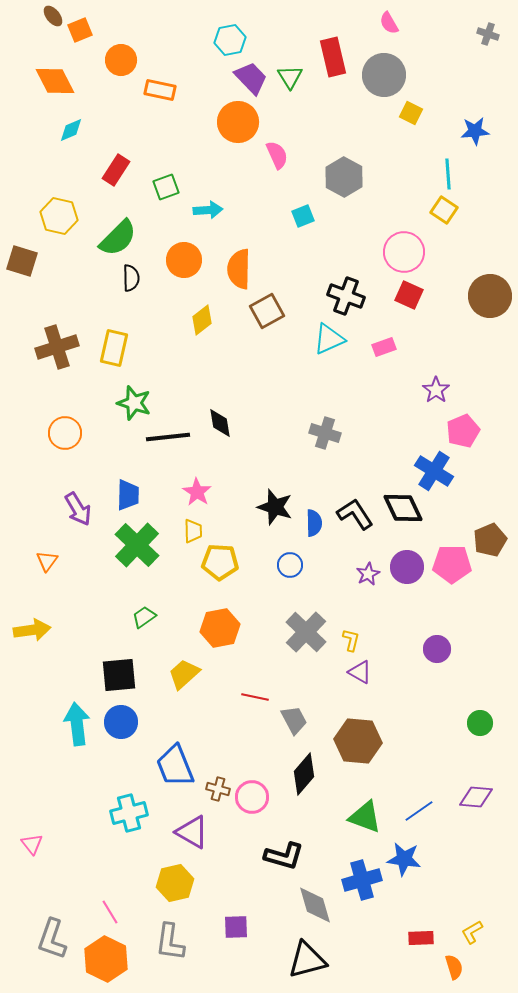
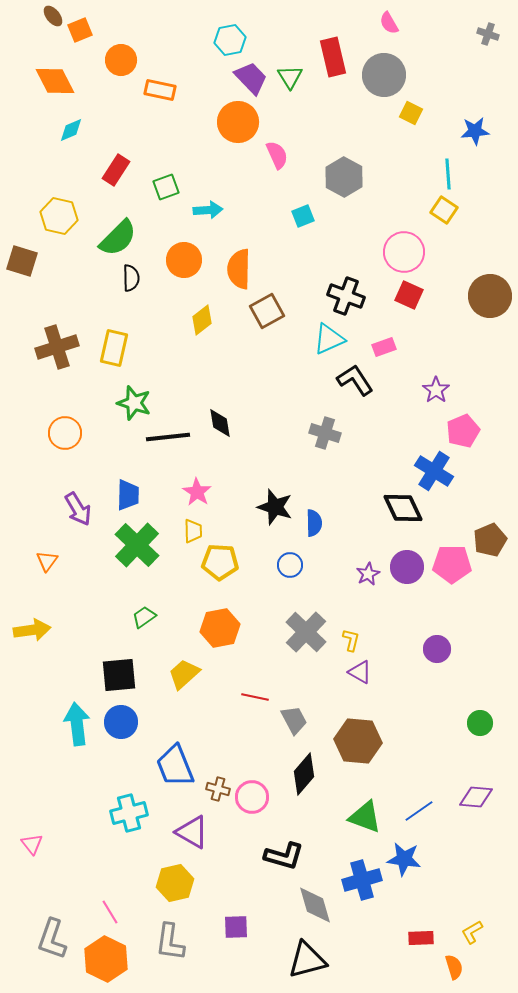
black L-shape at (355, 514): moved 134 px up
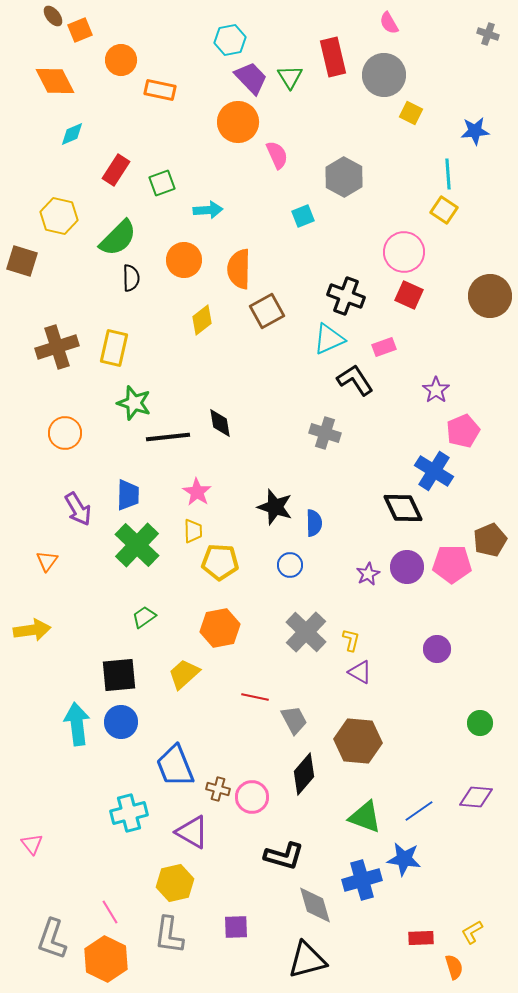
cyan diamond at (71, 130): moved 1 px right, 4 px down
green square at (166, 187): moved 4 px left, 4 px up
gray L-shape at (170, 942): moved 1 px left, 7 px up
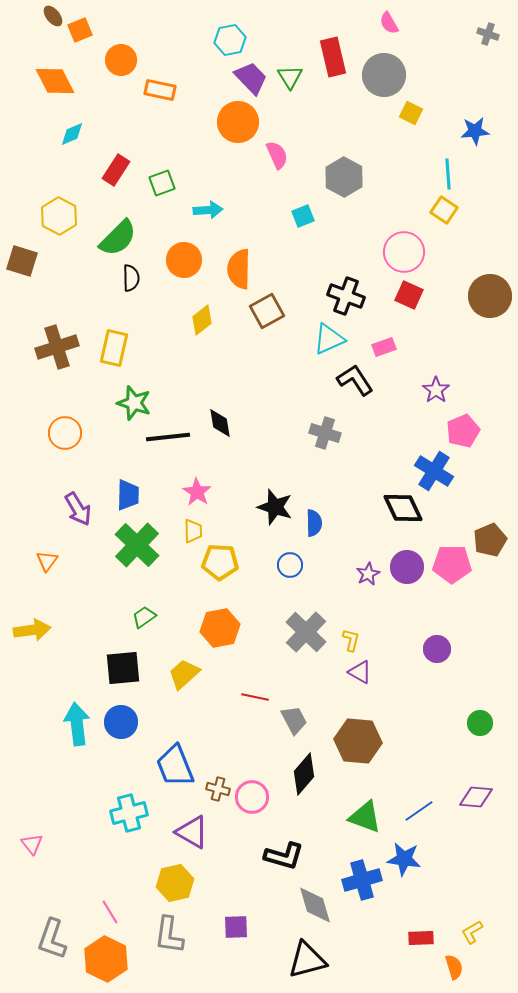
yellow hexagon at (59, 216): rotated 15 degrees clockwise
black square at (119, 675): moved 4 px right, 7 px up
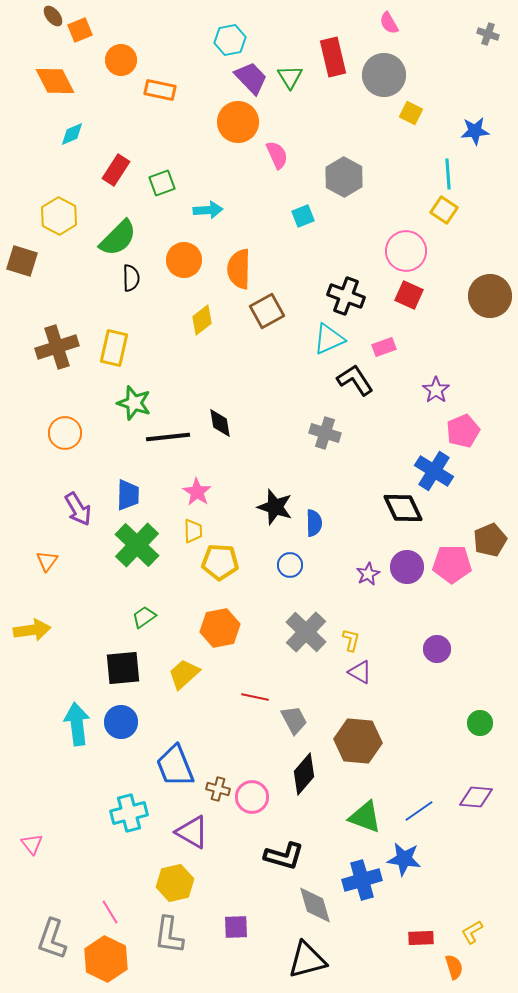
pink circle at (404, 252): moved 2 px right, 1 px up
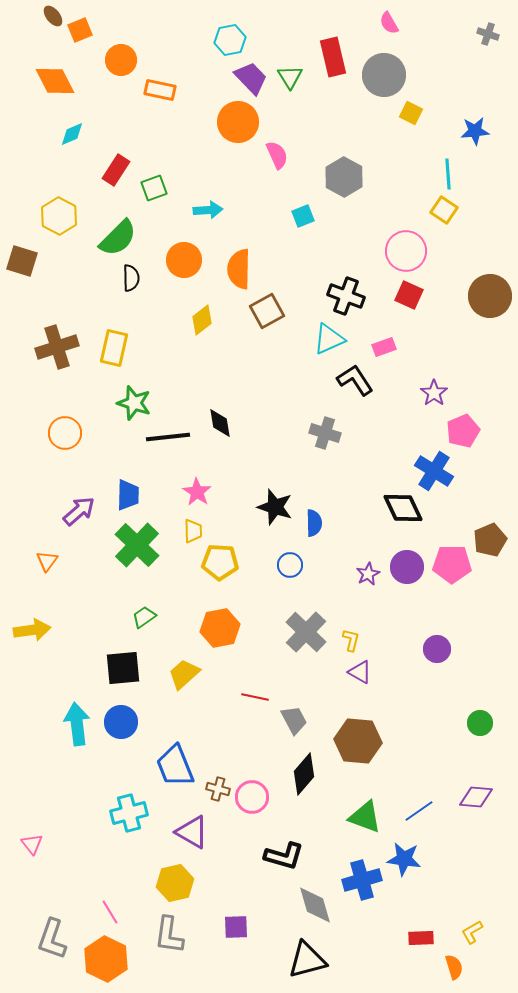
green square at (162, 183): moved 8 px left, 5 px down
purple star at (436, 390): moved 2 px left, 3 px down
purple arrow at (78, 509): moved 1 px right, 2 px down; rotated 100 degrees counterclockwise
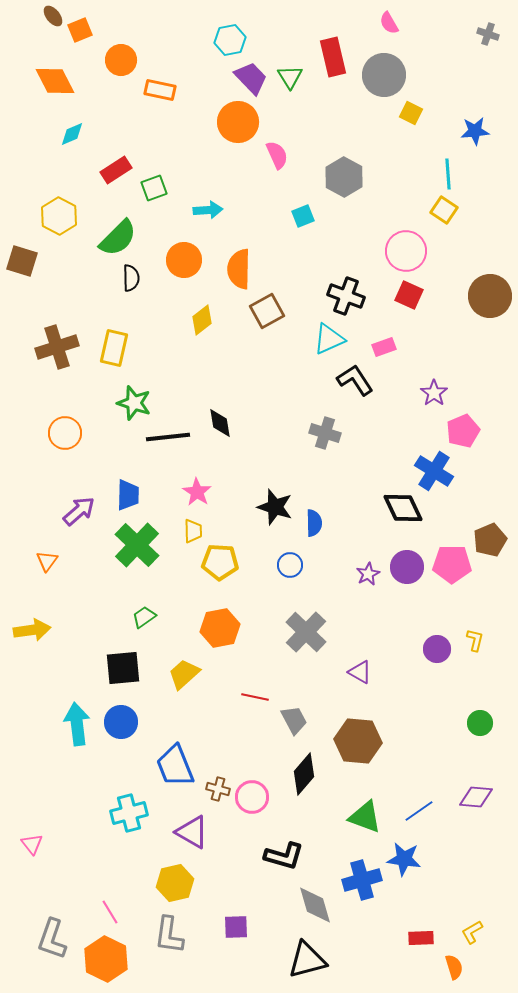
red rectangle at (116, 170): rotated 24 degrees clockwise
yellow L-shape at (351, 640): moved 124 px right
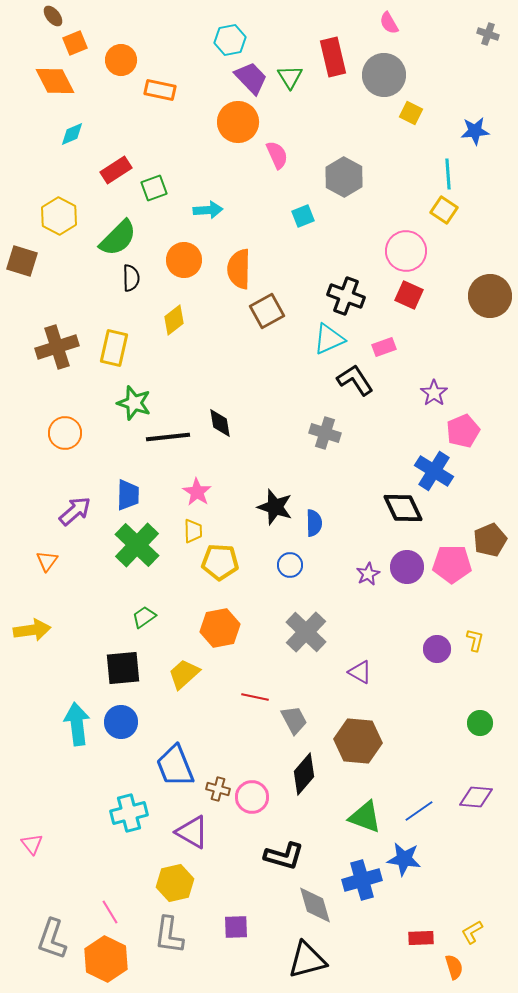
orange square at (80, 30): moved 5 px left, 13 px down
yellow diamond at (202, 320): moved 28 px left
purple arrow at (79, 511): moved 4 px left
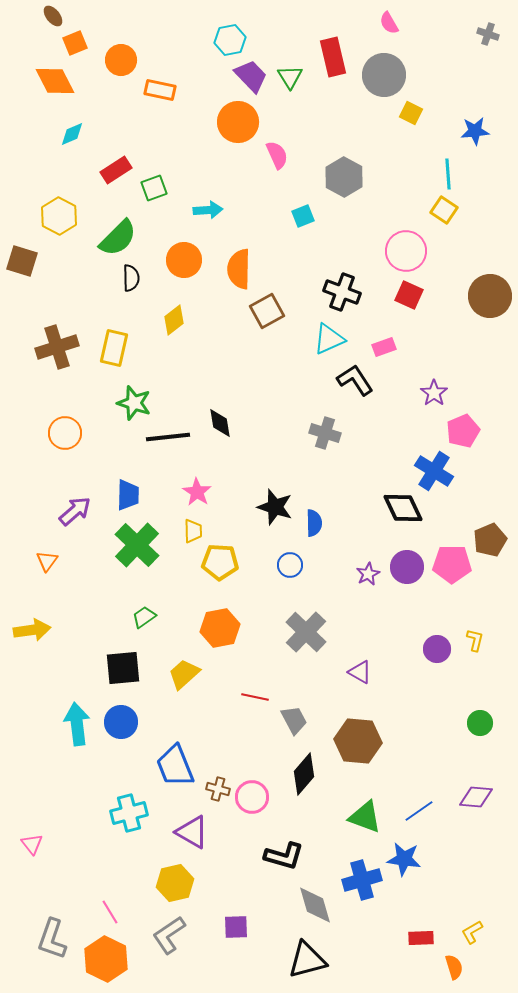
purple trapezoid at (251, 78): moved 2 px up
black cross at (346, 296): moved 4 px left, 4 px up
gray L-shape at (169, 935): rotated 48 degrees clockwise
